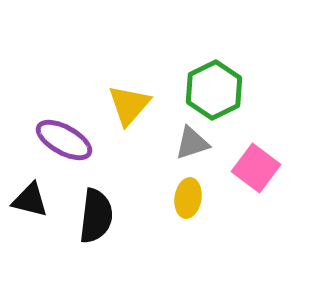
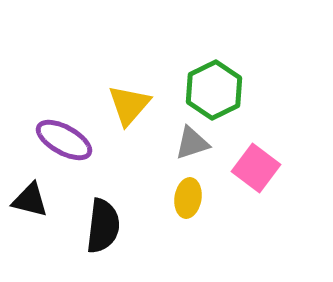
black semicircle: moved 7 px right, 10 px down
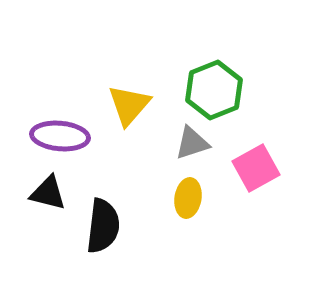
green hexagon: rotated 4 degrees clockwise
purple ellipse: moved 4 px left, 4 px up; rotated 24 degrees counterclockwise
pink square: rotated 24 degrees clockwise
black triangle: moved 18 px right, 7 px up
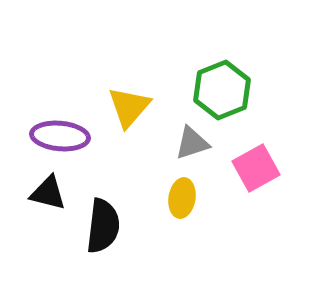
green hexagon: moved 8 px right
yellow triangle: moved 2 px down
yellow ellipse: moved 6 px left
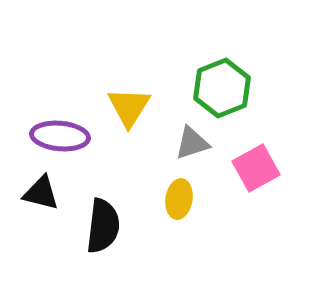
green hexagon: moved 2 px up
yellow triangle: rotated 9 degrees counterclockwise
black triangle: moved 7 px left
yellow ellipse: moved 3 px left, 1 px down
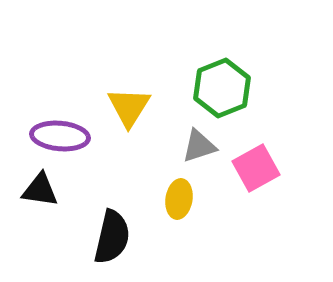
gray triangle: moved 7 px right, 3 px down
black triangle: moved 1 px left, 3 px up; rotated 6 degrees counterclockwise
black semicircle: moved 9 px right, 11 px down; rotated 6 degrees clockwise
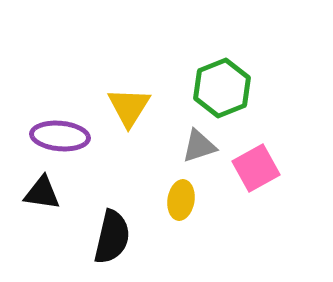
black triangle: moved 2 px right, 3 px down
yellow ellipse: moved 2 px right, 1 px down
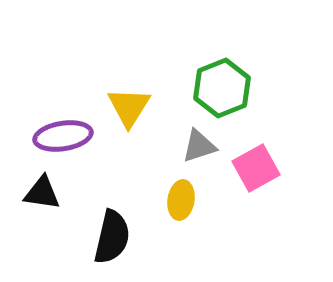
purple ellipse: moved 3 px right; rotated 14 degrees counterclockwise
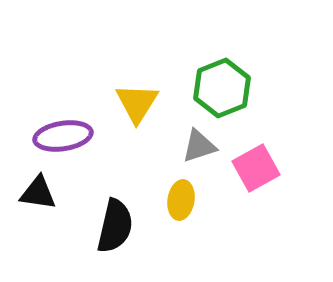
yellow triangle: moved 8 px right, 4 px up
black triangle: moved 4 px left
black semicircle: moved 3 px right, 11 px up
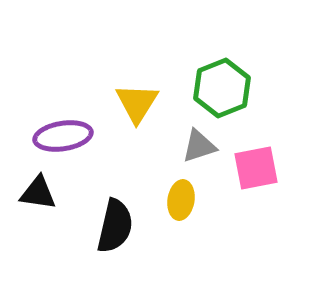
pink square: rotated 18 degrees clockwise
